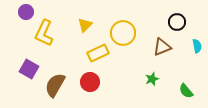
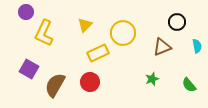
green semicircle: moved 3 px right, 6 px up
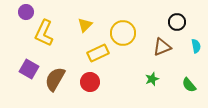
cyan semicircle: moved 1 px left
brown semicircle: moved 6 px up
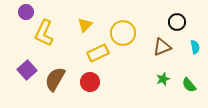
cyan semicircle: moved 1 px left, 1 px down
purple square: moved 2 px left, 1 px down; rotated 18 degrees clockwise
green star: moved 11 px right
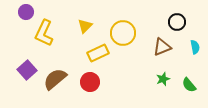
yellow triangle: moved 1 px down
brown semicircle: rotated 20 degrees clockwise
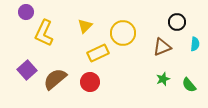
cyan semicircle: moved 3 px up; rotated 16 degrees clockwise
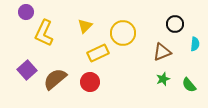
black circle: moved 2 px left, 2 px down
brown triangle: moved 5 px down
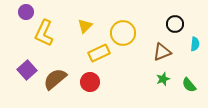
yellow rectangle: moved 1 px right
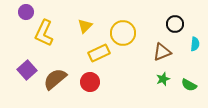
green semicircle: rotated 21 degrees counterclockwise
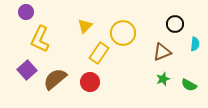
yellow L-shape: moved 4 px left, 6 px down
yellow rectangle: rotated 30 degrees counterclockwise
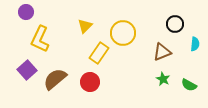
green star: rotated 24 degrees counterclockwise
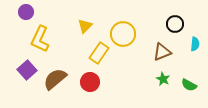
yellow circle: moved 1 px down
